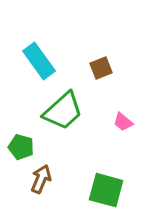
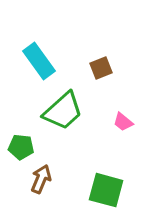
green pentagon: rotated 10 degrees counterclockwise
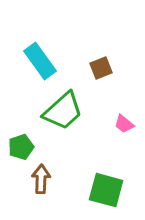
cyan rectangle: moved 1 px right
pink trapezoid: moved 1 px right, 2 px down
green pentagon: rotated 25 degrees counterclockwise
brown arrow: rotated 20 degrees counterclockwise
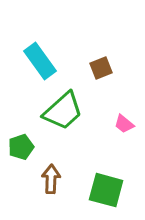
brown arrow: moved 10 px right
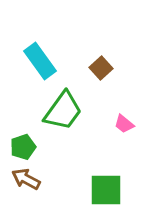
brown square: rotated 20 degrees counterclockwise
green trapezoid: rotated 12 degrees counterclockwise
green pentagon: moved 2 px right
brown arrow: moved 25 px left; rotated 64 degrees counterclockwise
green square: rotated 15 degrees counterclockwise
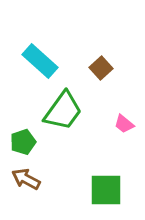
cyan rectangle: rotated 12 degrees counterclockwise
green pentagon: moved 5 px up
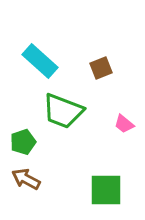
brown square: rotated 20 degrees clockwise
green trapezoid: rotated 75 degrees clockwise
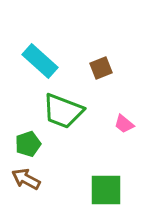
green pentagon: moved 5 px right, 2 px down
